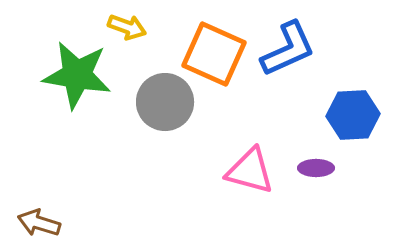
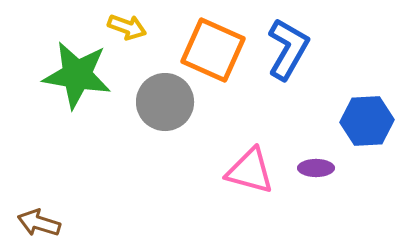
blue L-shape: rotated 36 degrees counterclockwise
orange square: moved 1 px left, 4 px up
blue hexagon: moved 14 px right, 6 px down
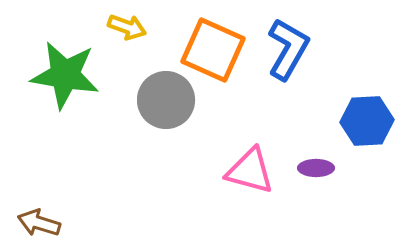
green star: moved 12 px left
gray circle: moved 1 px right, 2 px up
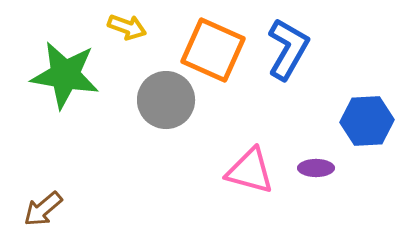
brown arrow: moved 4 px right, 14 px up; rotated 57 degrees counterclockwise
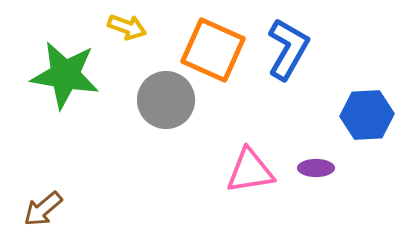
blue hexagon: moved 6 px up
pink triangle: rotated 24 degrees counterclockwise
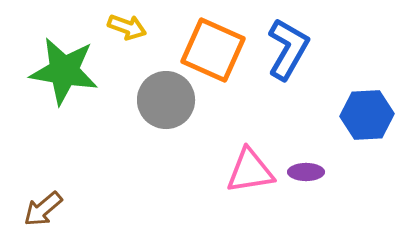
green star: moved 1 px left, 4 px up
purple ellipse: moved 10 px left, 4 px down
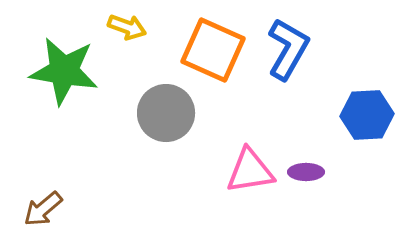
gray circle: moved 13 px down
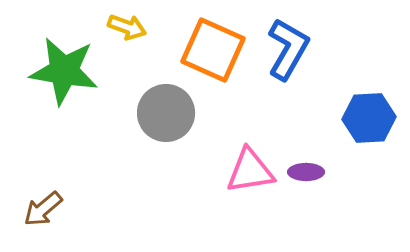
blue hexagon: moved 2 px right, 3 px down
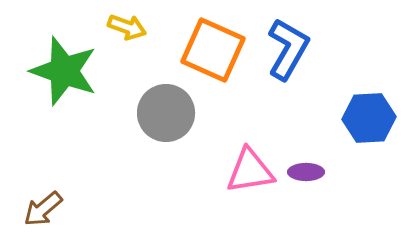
green star: rotated 10 degrees clockwise
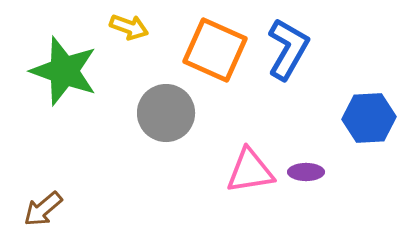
yellow arrow: moved 2 px right
orange square: moved 2 px right
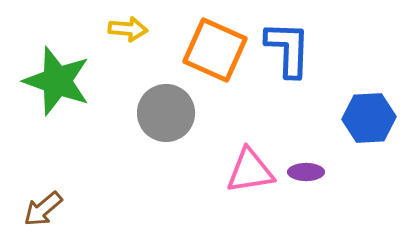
yellow arrow: moved 1 px left, 2 px down; rotated 15 degrees counterclockwise
blue L-shape: rotated 28 degrees counterclockwise
green star: moved 7 px left, 10 px down
